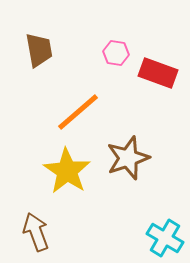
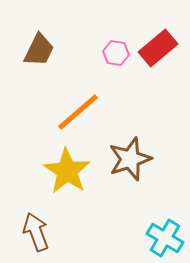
brown trapezoid: rotated 36 degrees clockwise
red rectangle: moved 25 px up; rotated 60 degrees counterclockwise
brown star: moved 2 px right, 1 px down
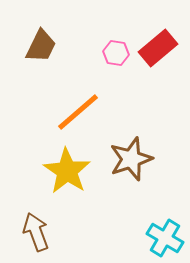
brown trapezoid: moved 2 px right, 4 px up
brown star: moved 1 px right
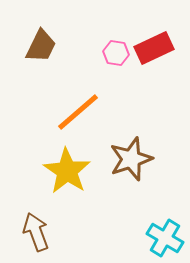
red rectangle: moved 4 px left; rotated 15 degrees clockwise
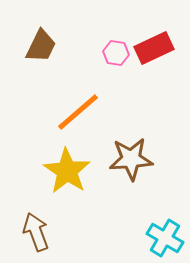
brown star: rotated 15 degrees clockwise
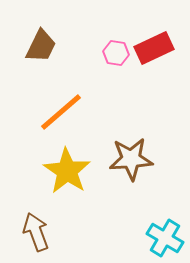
orange line: moved 17 px left
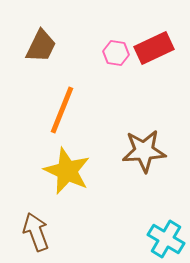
orange line: moved 1 px right, 2 px up; rotated 27 degrees counterclockwise
brown star: moved 13 px right, 8 px up
yellow star: rotated 9 degrees counterclockwise
cyan cross: moved 1 px right, 1 px down
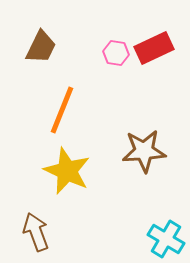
brown trapezoid: moved 1 px down
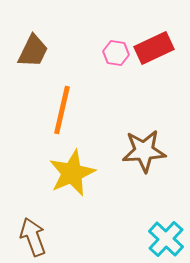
brown trapezoid: moved 8 px left, 4 px down
orange line: rotated 9 degrees counterclockwise
yellow star: moved 5 px right, 2 px down; rotated 24 degrees clockwise
brown arrow: moved 3 px left, 5 px down
cyan cross: rotated 12 degrees clockwise
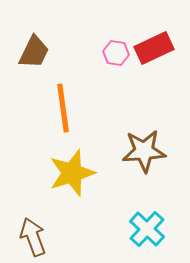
brown trapezoid: moved 1 px right, 1 px down
orange line: moved 1 px right, 2 px up; rotated 21 degrees counterclockwise
yellow star: rotated 6 degrees clockwise
cyan cross: moved 19 px left, 10 px up
